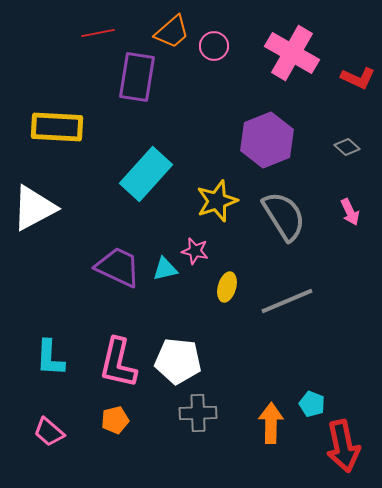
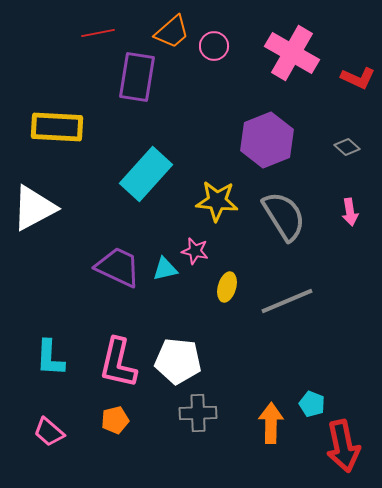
yellow star: rotated 24 degrees clockwise
pink arrow: rotated 16 degrees clockwise
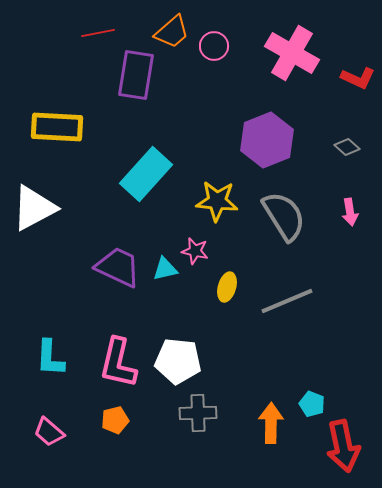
purple rectangle: moved 1 px left, 2 px up
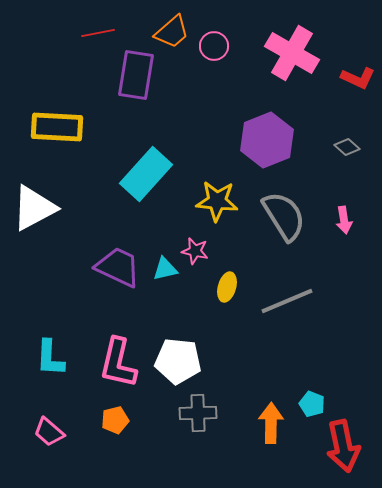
pink arrow: moved 6 px left, 8 px down
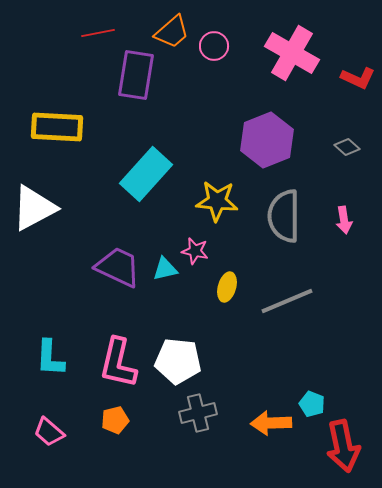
gray semicircle: rotated 148 degrees counterclockwise
gray cross: rotated 12 degrees counterclockwise
orange arrow: rotated 93 degrees counterclockwise
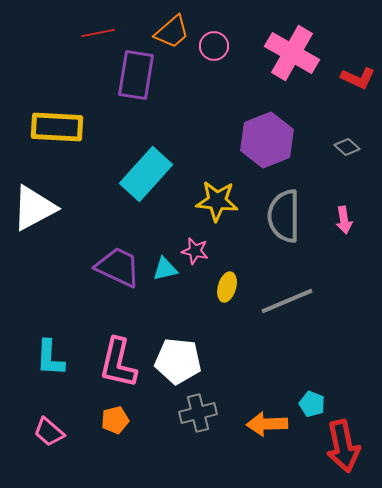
orange arrow: moved 4 px left, 1 px down
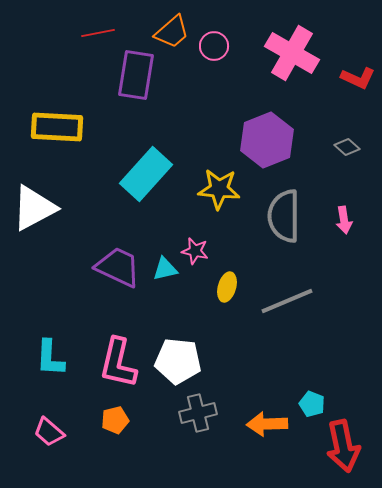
yellow star: moved 2 px right, 12 px up
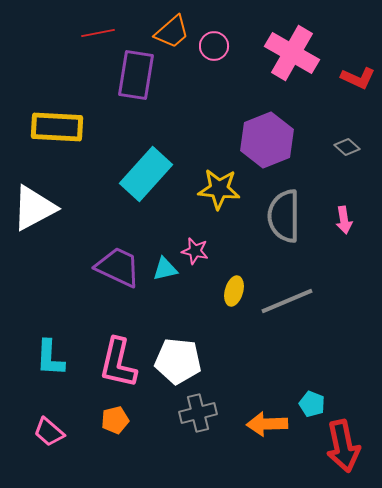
yellow ellipse: moved 7 px right, 4 px down
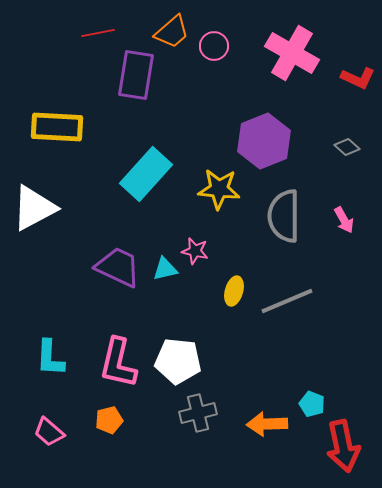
purple hexagon: moved 3 px left, 1 px down
pink arrow: rotated 20 degrees counterclockwise
orange pentagon: moved 6 px left
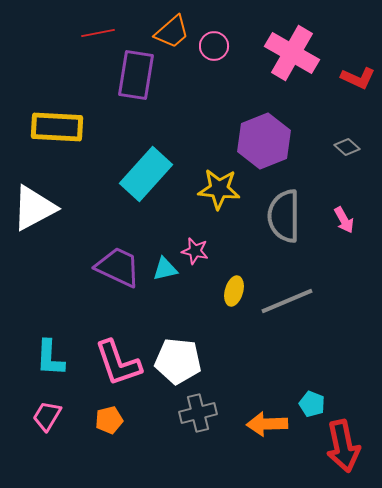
pink L-shape: rotated 32 degrees counterclockwise
pink trapezoid: moved 2 px left, 16 px up; rotated 80 degrees clockwise
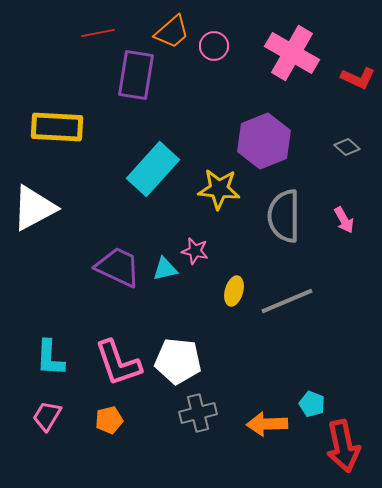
cyan rectangle: moved 7 px right, 5 px up
